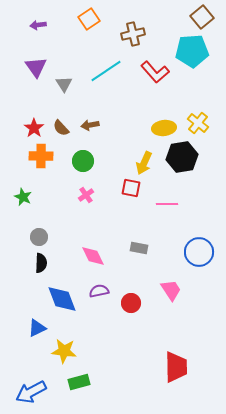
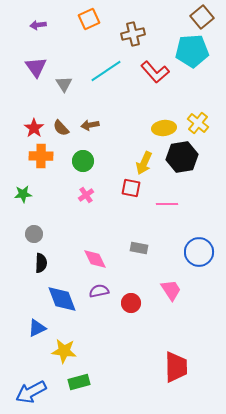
orange square: rotated 10 degrees clockwise
green star: moved 3 px up; rotated 30 degrees counterclockwise
gray circle: moved 5 px left, 3 px up
pink diamond: moved 2 px right, 3 px down
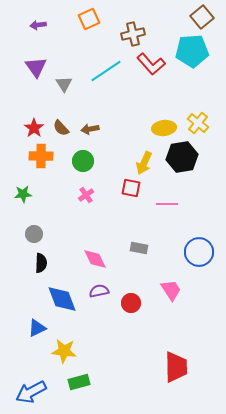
red L-shape: moved 4 px left, 8 px up
brown arrow: moved 4 px down
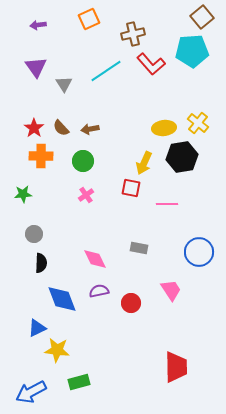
yellow star: moved 7 px left, 1 px up
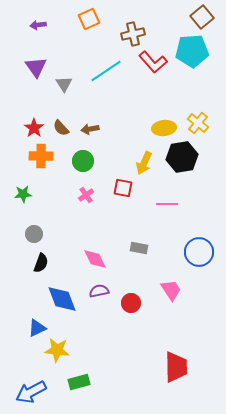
red L-shape: moved 2 px right, 2 px up
red square: moved 8 px left
black semicircle: rotated 18 degrees clockwise
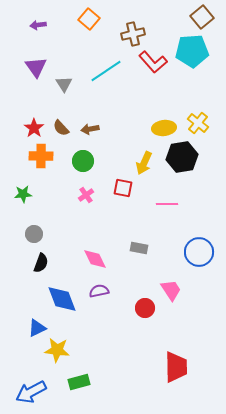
orange square: rotated 25 degrees counterclockwise
red circle: moved 14 px right, 5 px down
